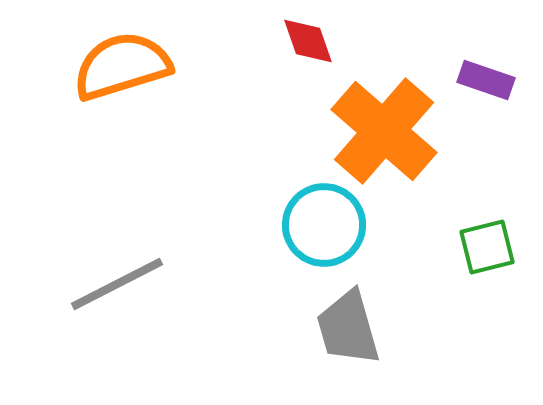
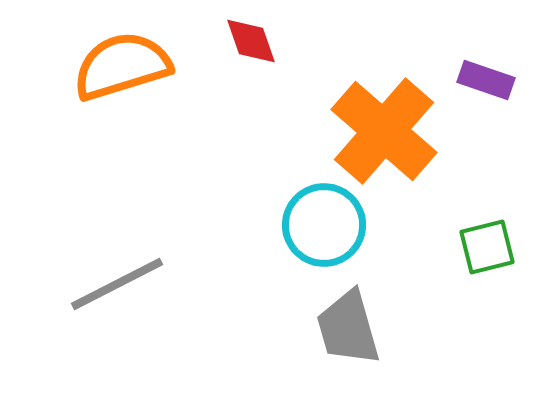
red diamond: moved 57 px left
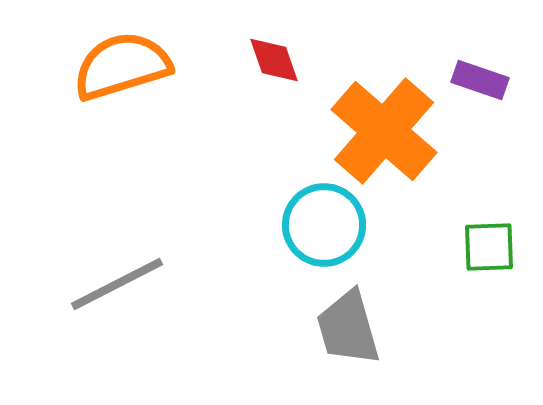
red diamond: moved 23 px right, 19 px down
purple rectangle: moved 6 px left
green square: moved 2 px right; rotated 12 degrees clockwise
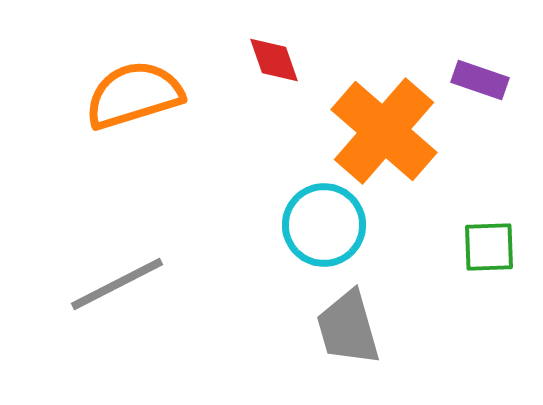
orange semicircle: moved 12 px right, 29 px down
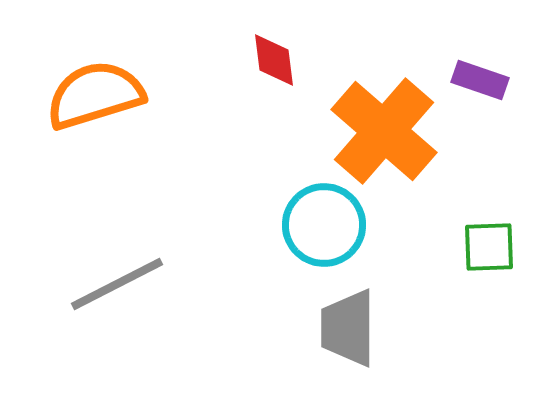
red diamond: rotated 12 degrees clockwise
orange semicircle: moved 39 px left
gray trapezoid: rotated 16 degrees clockwise
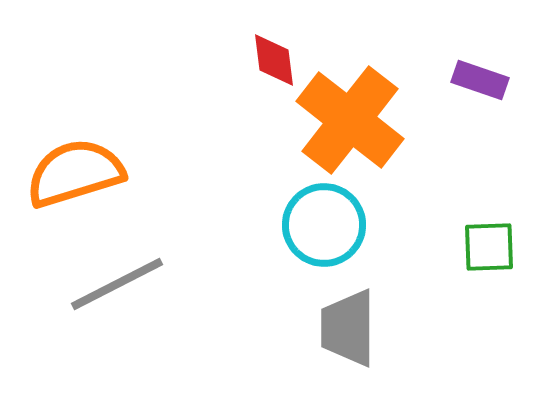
orange semicircle: moved 20 px left, 78 px down
orange cross: moved 34 px left, 11 px up; rotated 3 degrees counterclockwise
